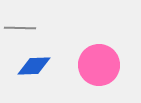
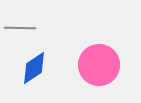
blue diamond: moved 2 px down; rotated 32 degrees counterclockwise
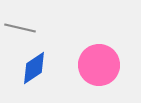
gray line: rotated 12 degrees clockwise
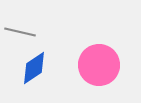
gray line: moved 4 px down
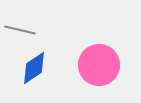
gray line: moved 2 px up
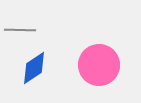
gray line: rotated 12 degrees counterclockwise
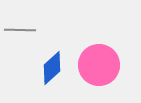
blue diamond: moved 18 px right; rotated 8 degrees counterclockwise
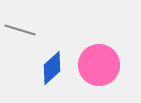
gray line: rotated 16 degrees clockwise
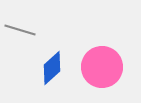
pink circle: moved 3 px right, 2 px down
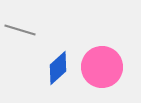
blue diamond: moved 6 px right
